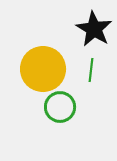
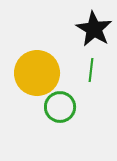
yellow circle: moved 6 px left, 4 px down
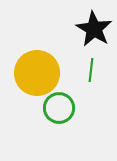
green circle: moved 1 px left, 1 px down
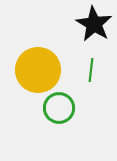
black star: moved 5 px up
yellow circle: moved 1 px right, 3 px up
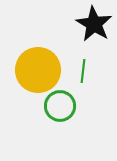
green line: moved 8 px left, 1 px down
green circle: moved 1 px right, 2 px up
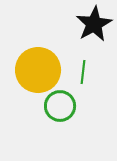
black star: rotated 12 degrees clockwise
green line: moved 1 px down
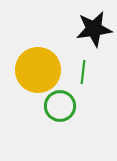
black star: moved 5 px down; rotated 21 degrees clockwise
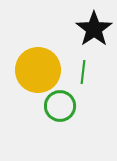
black star: rotated 27 degrees counterclockwise
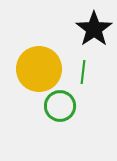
yellow circle: moved 1 px right, 1 px up
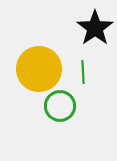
black star: moved 1 px right, 1 px up
green line: rotated 10 degrees counterclockwise
